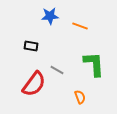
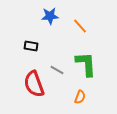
orange line: rotated 28 degrees clockwise
green L-shape: moved 8 px left
red semicircle: rotated 124 degrees clockwise
orange semicircle: rotated 40 degrees clockwise
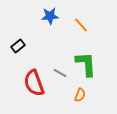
orange line: moved 1 px right, 1 px up
black rectangle: moved 13 px left; rotated 48 degrees counterclockwise
gray line: moved 3 px right, 3 px down
red semicircle: moved 1 px up
orange semicircle: moved 2 px up
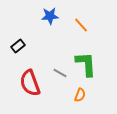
red semicircle: moved 4 px left
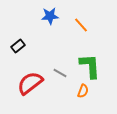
green L-shape: moved 4 px right, 2 px down
red semicircle: rotated 72 degrees clockwise
orange semicircle: moved 3 px right, 4 px up
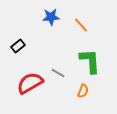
blue star: moved 1 px right, 1 px down
green L-shape: moved 5 px up
gray line: moved 2 px left
red semicircle: rotated 8 degrees clockwise
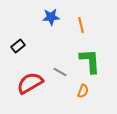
orange line: rotated 28 degrees clockwise
gray line: moved 2 px right, 1 px up
